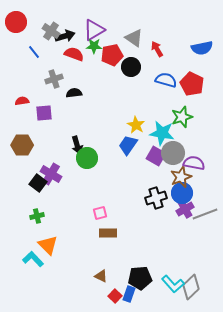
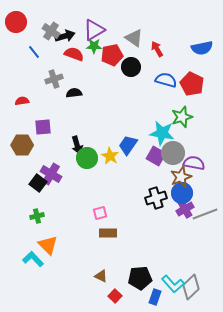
purple square at (44, 113): moved 1 px left, 14 px down
yellow star at (136, 125): moved 26 px left, 31 px down
blue rectangle at (129, 294): moved 26 px right, 3 px down
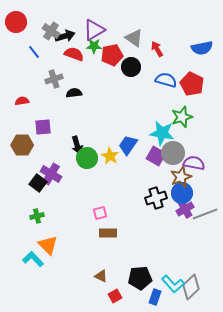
red square at (115, 296): rotated 16 degrees clockwise
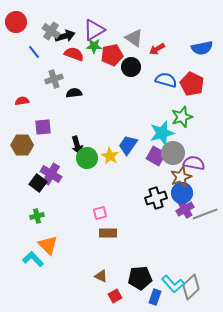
red arrow at (157, 49): rotated 91 degrees counterclockwise
cyan star at (162, 133): rotated 25 degrees counterclockwise
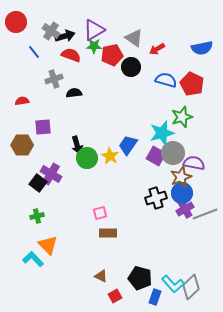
red semicircle at (74, 54): moved 3 px left, 1 px down
black pentagon at (140, 278): rotated 20 degrees clockwise
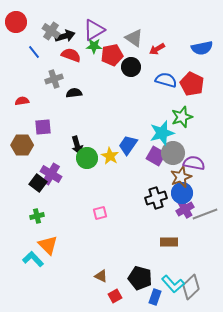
brown rectangle at (108, 233): moved 61 px right, 9 px down
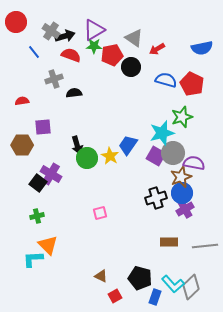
gray line at (205, 214): moved 32 px down; rotated 15 degrees clockwise
cyan L-shape at (33, 259): rotated 50 degrees counterclockwise
